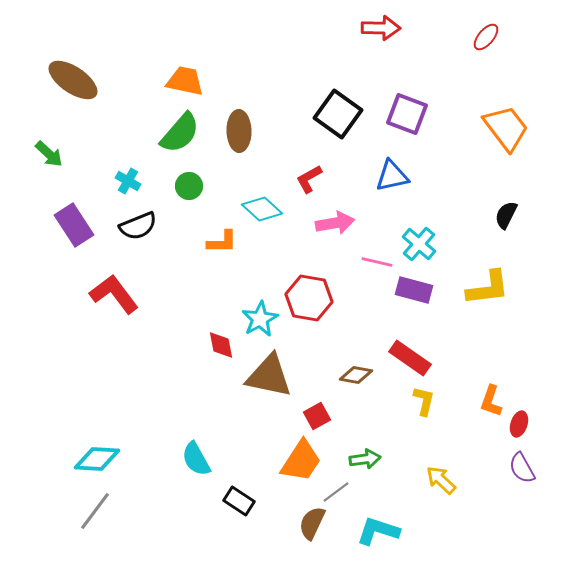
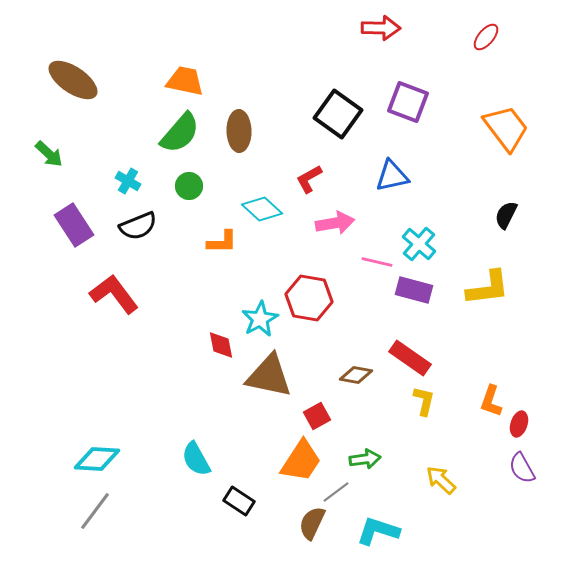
purple square at (407, 114): moved 1 px right, 12 px up
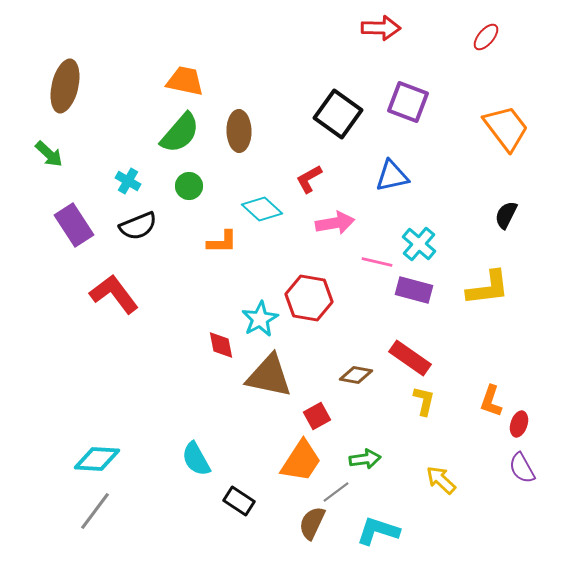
brown ellipse at (73, 80): moved 8 px left, 6 px down; rotated 69 degrees clockwise
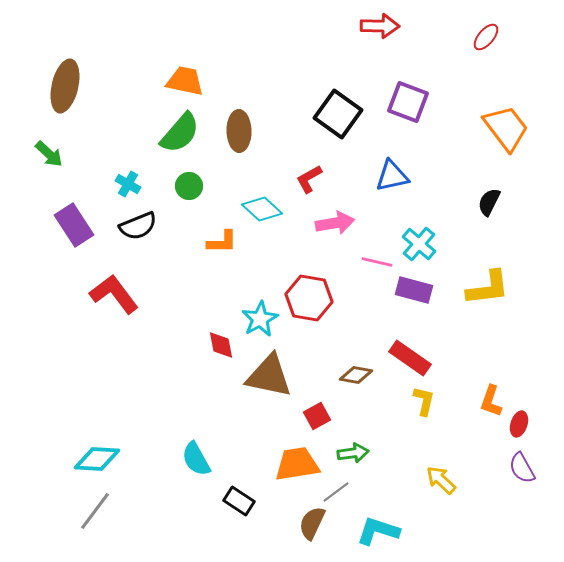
red arrow at (381, 28): moved 1 px left, 2 px up
cyan cross at (128, 181): moved 3 px down
black semicircle at (506, 215): moved 17 px left, 13 px up
green arrow at (365, 459): moved 12 px left, 6 px up
orange trapezoid at (301, 461): moved 4 px left, 3 px down; rotated 132 degrees counterclockwise
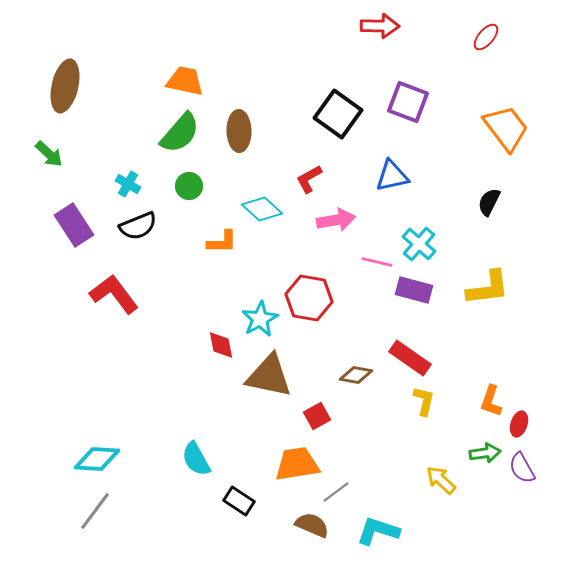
pink arrow at (335, 223): moved 1 px right, 3 px up
green arrow at (353, 453): moved 132 px right
brown semicircle at (312, 523): moved 2 px down; rotated 88 degrees clockwise
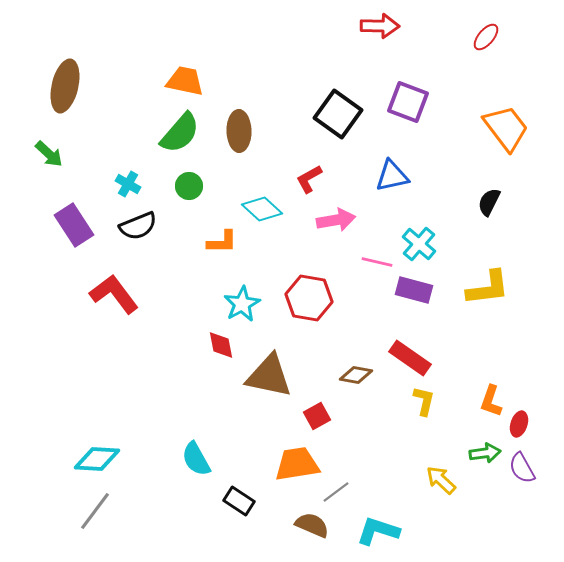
cyan star at (260, 319): moved 18 px left, 15 px up
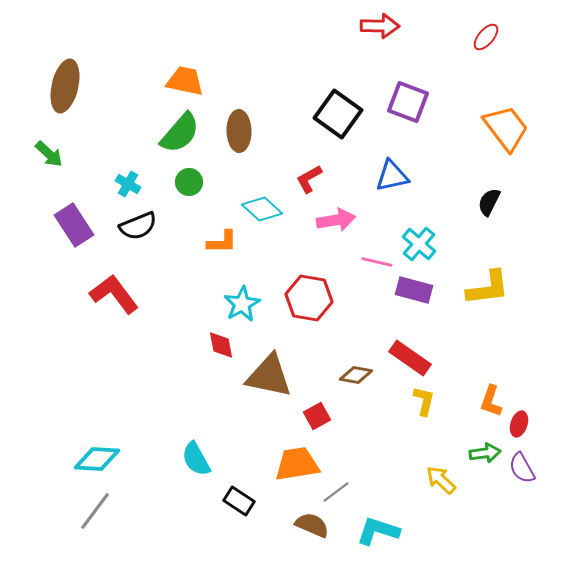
green circle at (189, 186): moved 4 px up
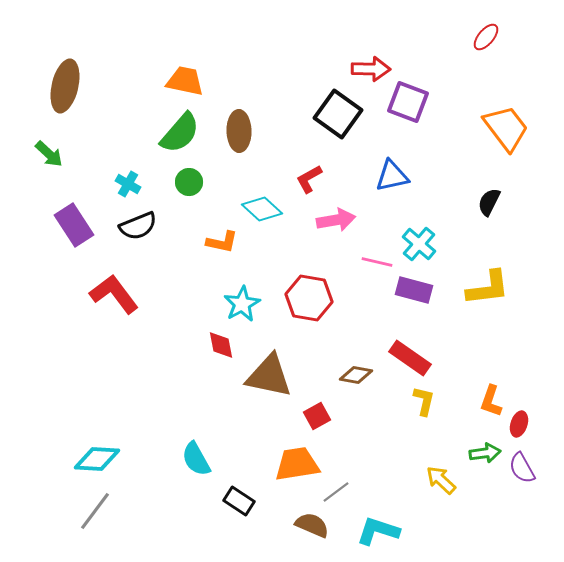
red arrow at (380, 26): moved 9 px left, 43 px down
orange L-shape at (222, 242): rotated 12 degrees clockwise
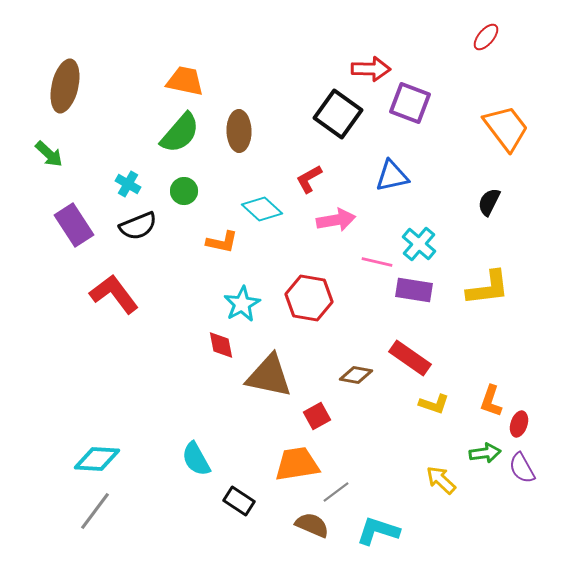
purple square at (408, 102): moved 2 px right, 1 px down
green circle at (189, 182): moved 5 px left, 9 px down
purple rectangle at (414, 290): rotated 6 degrees counterclockwise
yellow L-shape at (424, 401): moved 10 px right, 3 px down; rotated 96 degrees clockwise
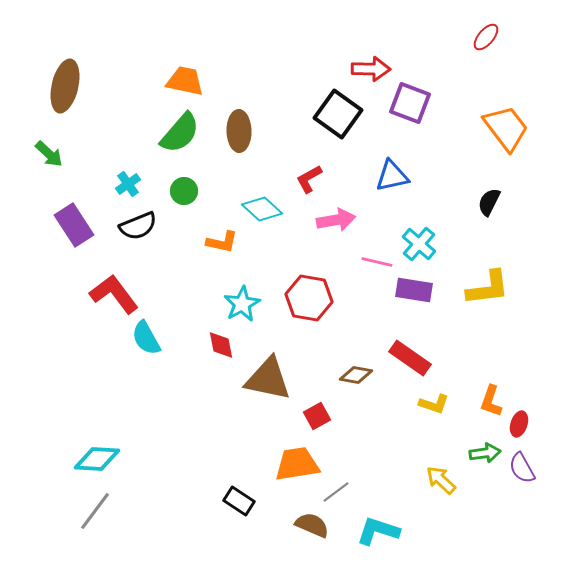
cyan cross at (128, 184): rotated 25 degrees clockwise
brown triangle at (269, 376): moved 1 px left, 3 px down
cyan semicircle at (196, 459): moved 50 px left, 121 px up
